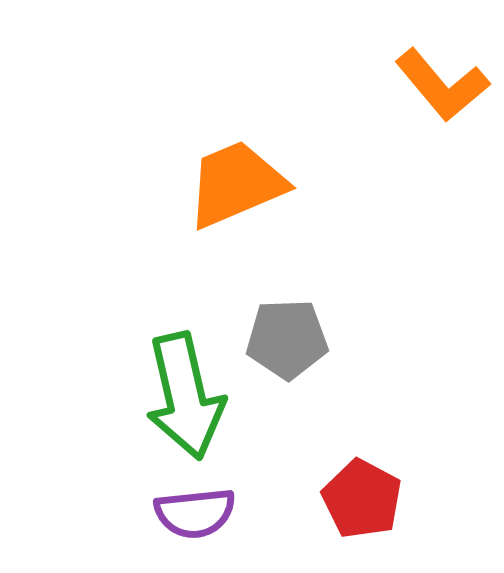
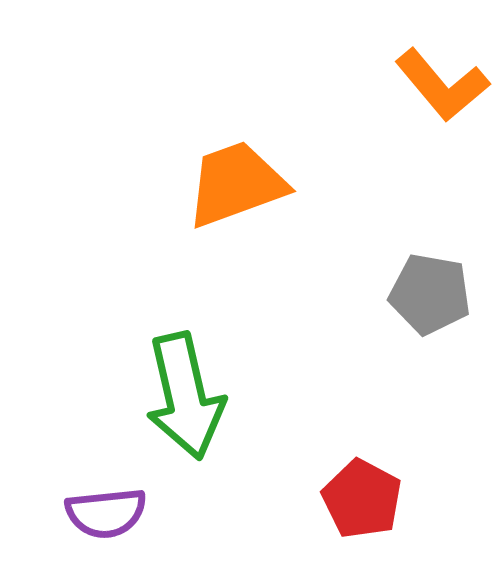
orange trapezoid: rotated 3 degrees clockwise
gray pentagon: moved 143 px right, 45 px up; rotated 12 degrees clockwise
purple semicircle: moved 89 px left
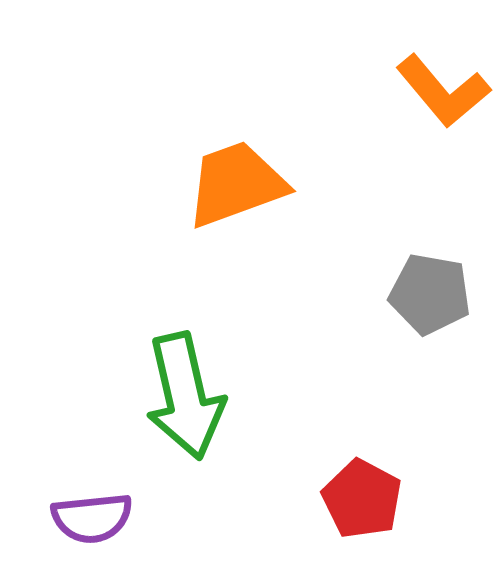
orange L-shape: moved 1 px right, 6 px down
purple semicircle: moved 14 px left, 5 px down
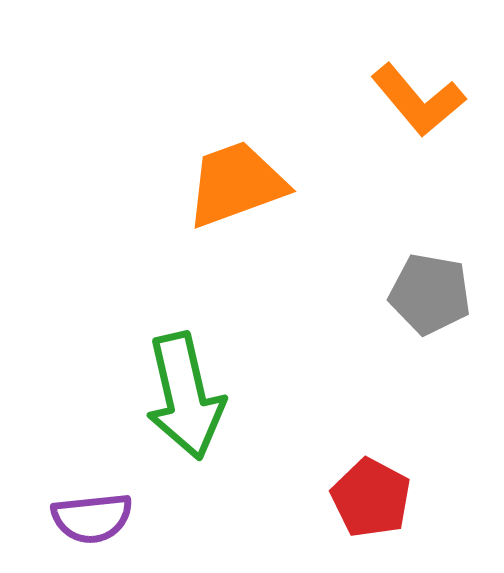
orange L-shape: moved 25 px left, 9 px down
red pentagon: moved 9 px right, 1 px up
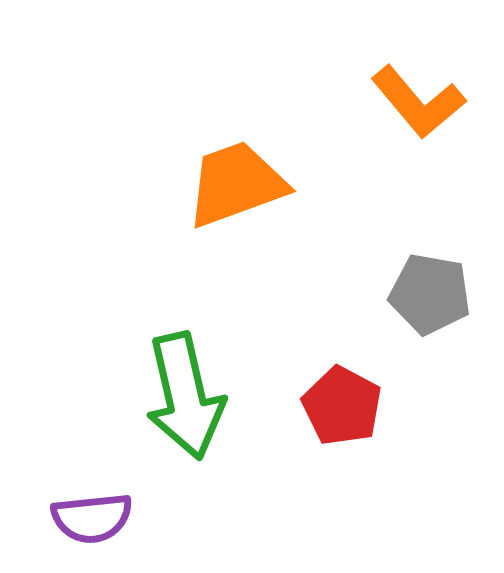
orange L-shape: moved 2 px down
red pentagon: moved 29 px left, 92 px up
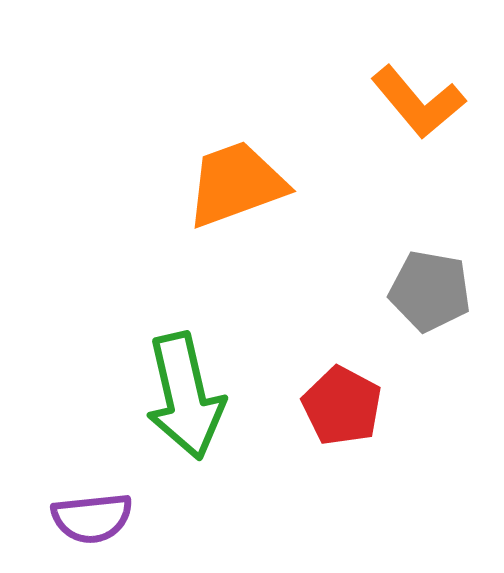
gray pentagon: moved 3 px up
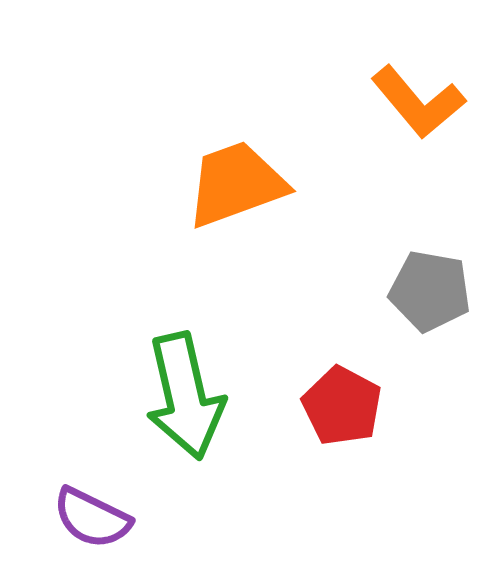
purple semicircle: rotated 32 degrees clockwise
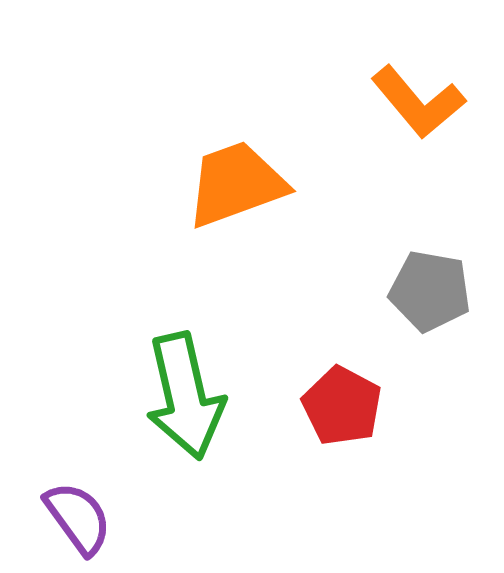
purple semicircle: moved 14 px left; rotated 152 degrees counterclockwise
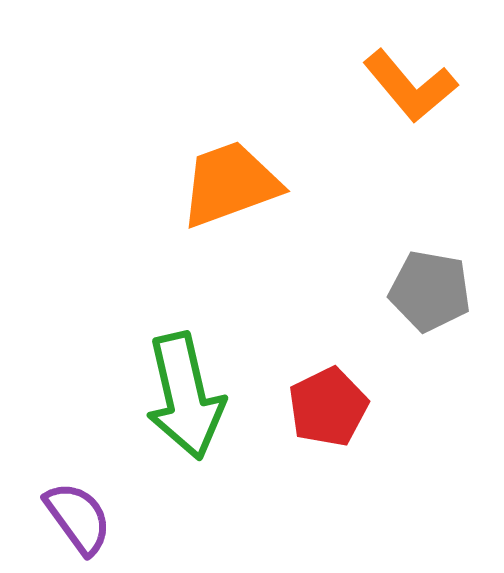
orange L-shape: moved 8 px left, 16 px up
orange trapezoid: moved 6 px left
red pentagon: moved 14 px left, 1 px down; rotated 18 degrees clockwise
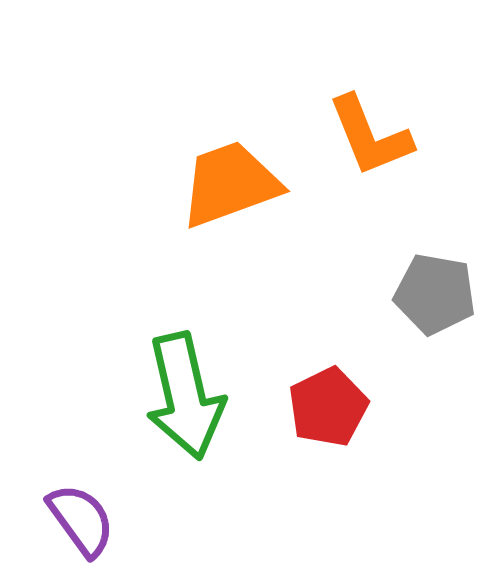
orange L-shape: moved 40 px left, 50 px down; rotated 18 degrees clockwise
gray pentagon: moved 5 px right, 3 px down
purple semicircle: moved 3 px right, 2 px down
